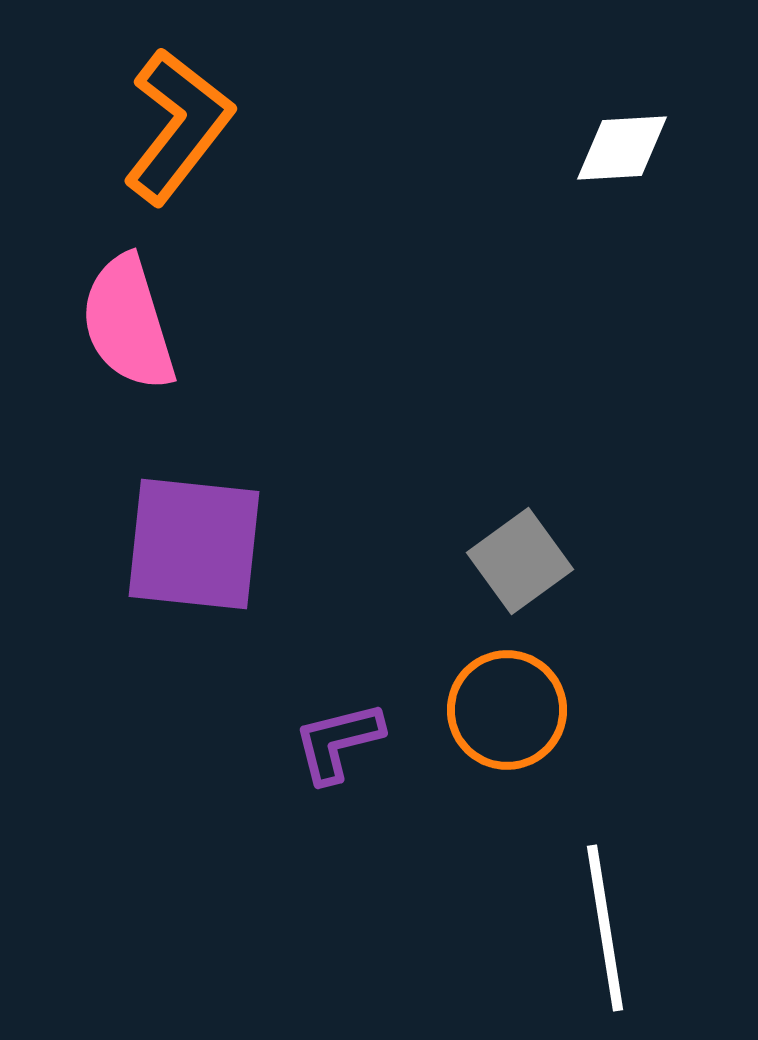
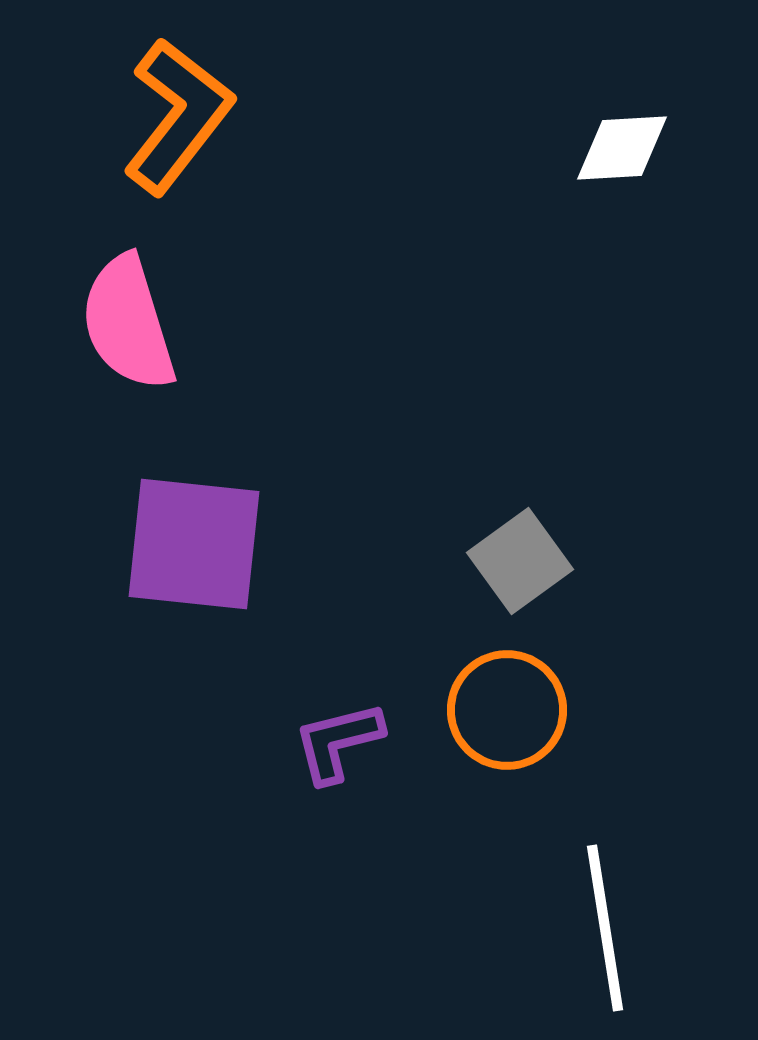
orange L-shape: moved 10 px up
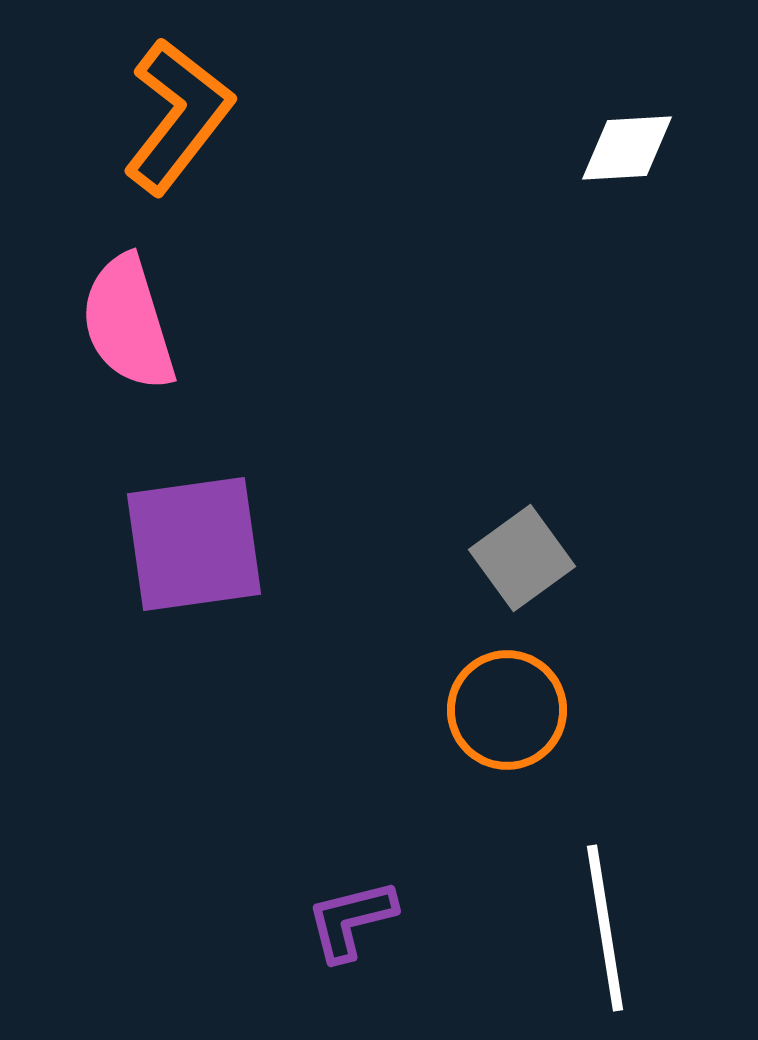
white diamond: moved 5 px right
purple square: rotated 14 degrees counterclockwise
gray square: moved 2 px right, 3 px up
purple L-shape: moved 13 px right, 178 px down
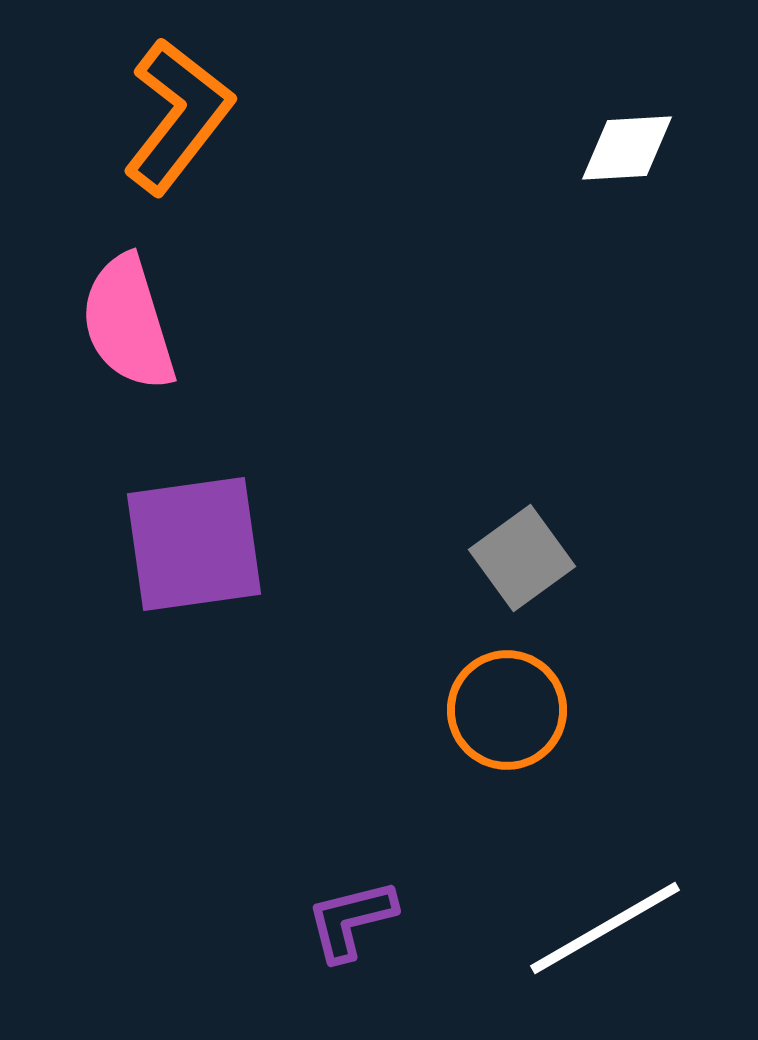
white line: rotated 69 degrees clockwise
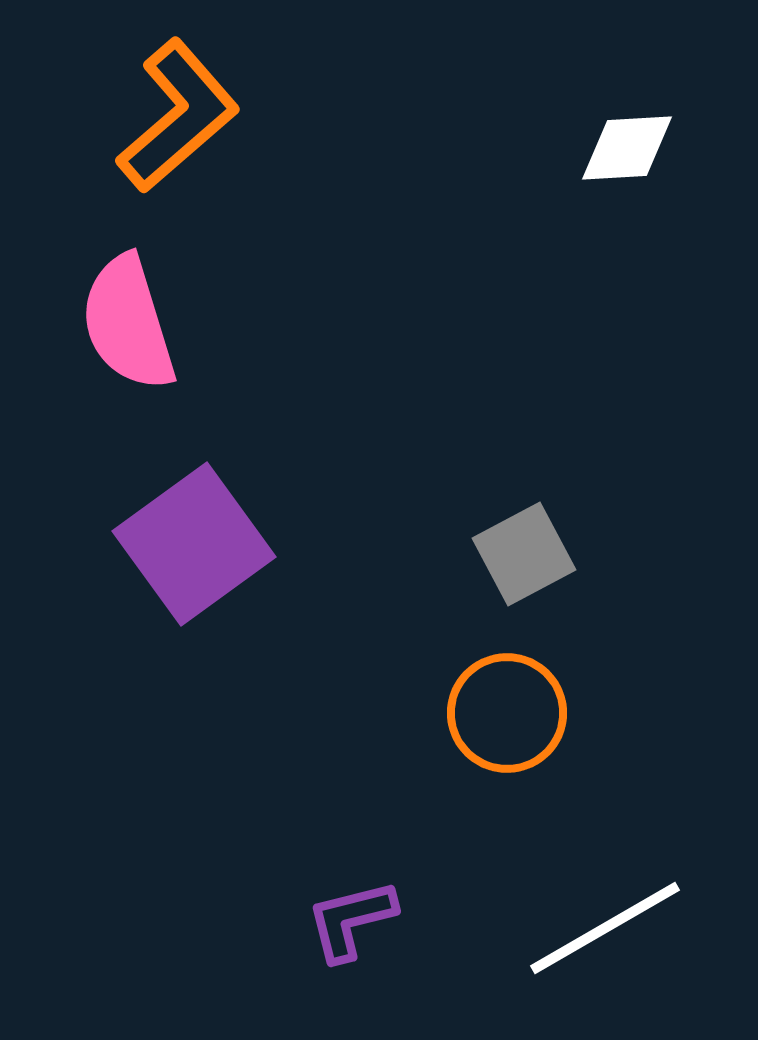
orange L-shape: rotated 11 degrees clockwise
purple square: rotated 28 degrees counterclockwise
gray square: moved 2 px right, 4 px up; rotated 8 degrees clockwise
orange circle: moved 3 px down
